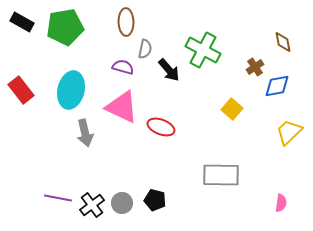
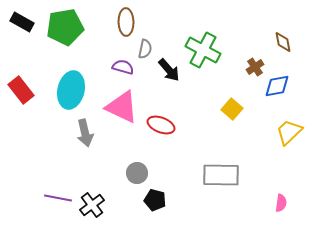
red ellipse: moved 2 px up
gray circle: moved 15 px right, 30 px up
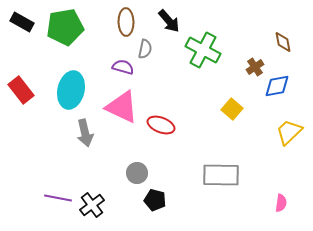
black arrow: moved 49 px up
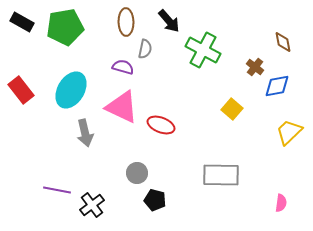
brown cross: rotated 18 degrees counterclockwise
cyan ellipse: rotated 18 degrees clockwise
purple line: moved 1 px left, 8 px up
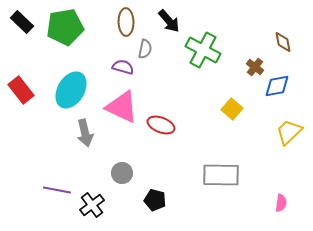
black rectangle: rotated 15 degrees clockwise
gray circle: moved 15 px left
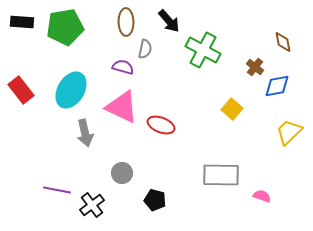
black rectangle: rotated 40 degrees counterclockwise
pink semicircle: moved 19 px left, 7 px up; rotated 78 degrees counterclockwise
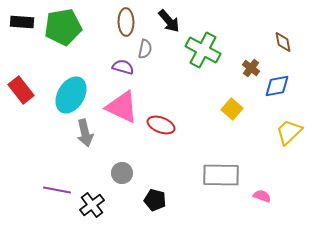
green pentagon: moved 2 px left
brown cross: moved 4 px left, 1 px down
cyan ellipse: moved 5 px down
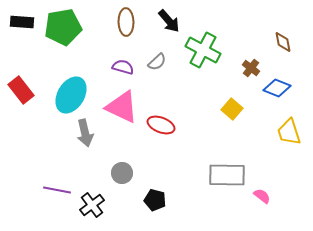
gray semicircle: moved 12 px right, 13 px down; rotated 36 degrees clockwise
blue diamond: moved 2 px down; rotated 32 degrees clockwise
yellow trapezoid: rotated 64 degrees counterclockwise
gray rectangle: moved 6 px right
pink semicircle: rotated 18 degrees clockwise
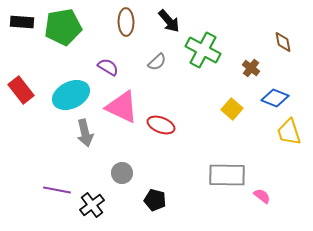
purple semicircle: moved 15 px left; rotated 15 degrees clockwise
blue diamond: moved 2 px left, 10 px down
cyan ellipse: rotated 33 degrees clockwise
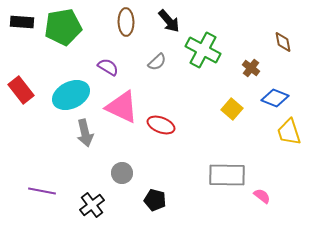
purple line: moved 15 px left, 1 px down
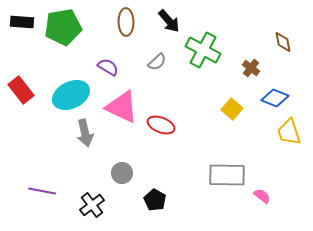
black pentagon: rotated 15 degrees clockwise
